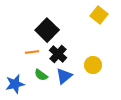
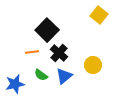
black cross: moved 1 px right, 1 px up
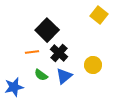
blue star: moved 1 px left, 3 px down
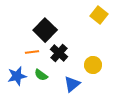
black square: moved 2 px left
blue triangle: moved 8 px right, 8 px down
blue star: moved 3 px right, 11 px up
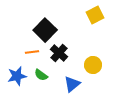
yellow square: moved 4 px left; rotated 24 degrees clockwise
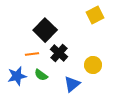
orange line: moved 2 px down
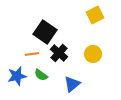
black square: moved 2 px down; rotated 10 degrees counterclockwise
yellow circle: moved 11 px up
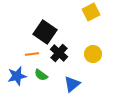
yellow square: moved 4 px left, 3 px up
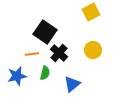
yellow circle: moved 4 px up
green semicircle: moved 4 px right, 2 px up; rotated 112 degrees counterclockwise
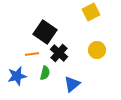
yellow circle: moved 4 px right
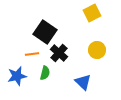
yellow square: moved 1 px right, 1 px down
blue triangle: moved 11 px right, 2 px up; rotated 36 degrees counterclockwise
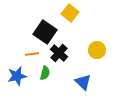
yellow square: moved 22 px left; rotated 24 degrees counterclockwise
